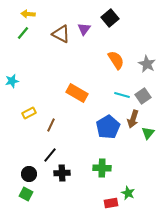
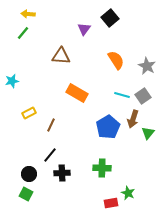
brown triangle: moved 22 px down; rotated 24 degrees counterclockwise
gray star: moved 2 px down
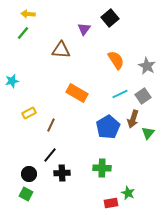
brown triangle: moved 6 px up
cyan line: moved 2 px left, 1 px up; rotated 42 degrees counterclockwise
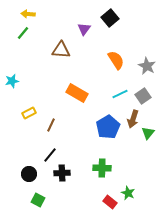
green square: moved 12 px right, 6 px down
red rectangle: moved 1 px left, 1 px up; rotated 48 degrees clockwise
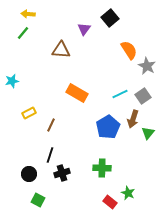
orange semicircle: moved 13 px right, 10 px up
black line: rotated 21 degrees counterclockwise
black cross: rotated 14 degrees counterclockwise
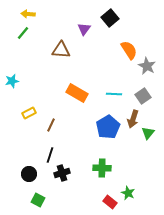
cyan line: moved 6 px left; rotated 28 degrees clockwise
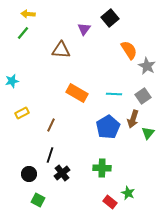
yellow rectangle: moved 7 px left
black cross: rotated 21 degrees counterclockwise
